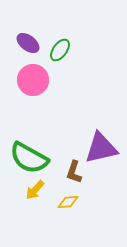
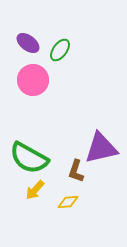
brown L-shape: moved 2 px right, 1 px up
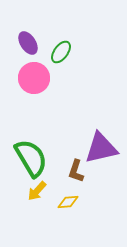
purple ellipse: rotated 20 degrees clockwise
green ellipse: moved 1 px right, 2 px down
pink circle: moved 1 px right, 2 px up
green semicircle: moved 2 px right; rotated 150 degrees counterclockwise
yellow arrow: moved 2 px right, 1 px down
